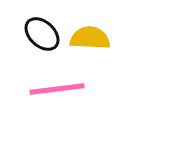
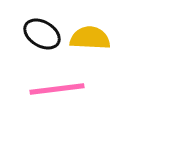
black ellipse: rotated 12 degrees counterclockwise
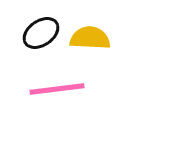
black ellipse: moved 1 px left, 1 px up; rotated 66 degrees counterclockwise
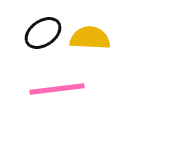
black ellipse: moved 2 px right
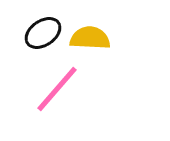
pink line: rotated 42 degrees counterclockwise
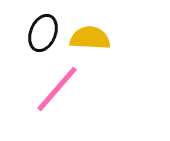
black ellipse: rotated 33 degrees counterclockwise
